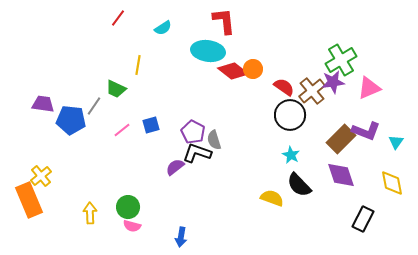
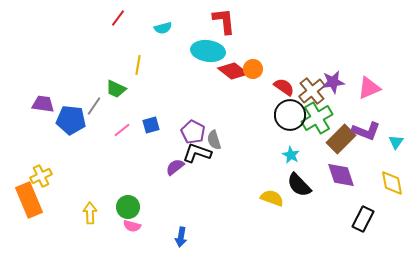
cyan semicircle: rotated 18 degrees clockwise
green cross: moved 24 px left, 58 px down
yellow cross: rotated 15 degrees clockwise
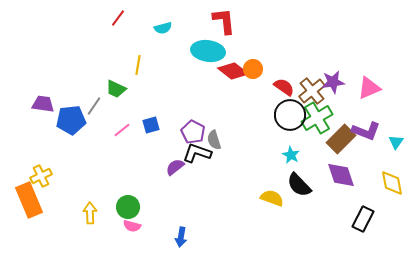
blue pentagon: rotated 12 degrees counterclockwise
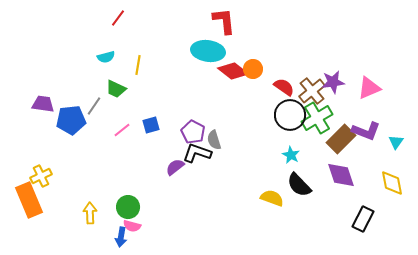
cyan semicircle: moved 57 px left, 29 px down
blue arrow: moved 60 px left
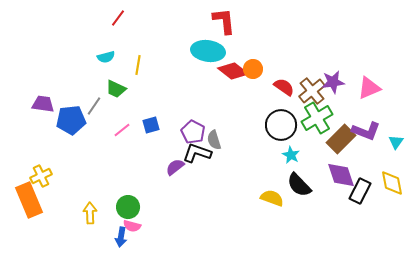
black circle: moved 9 px left, 10 px down
black rectangle: moved 3 px left, 28 px up
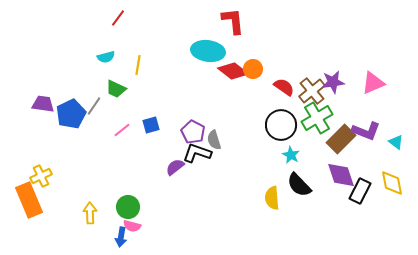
red L-shape: moved 9 px right
pink triangle: moved 4 px right, 5 px up
blue pentagon: moved 6 px up; rotated 20 degrees counterclockwise
cyan triangle: rotated 28 degrees counterclockwise
yellow semicircle: rotated 115 degrees counterclockwise
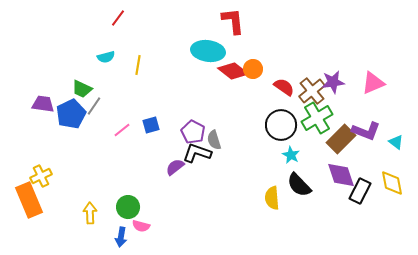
green trapezoid: moved 34 px left
pink semicircle: moved 9 px right
